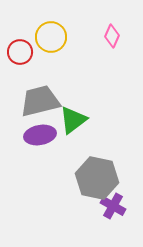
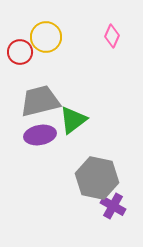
yellow circle: moved 5 px left
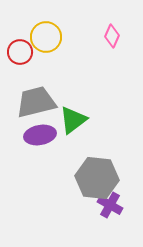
gray trapezoid: moved 4 px left, 1 px down
gray hexagon: rotated 6 degrees counterclockwise
purple cross: moved 3 px left, 1 px up
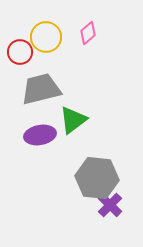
pink diamond: moved 24 px left, 3 px up; rotated 25 degrees clockwise
gray trapezoid: moved 5 px right, 13 px up
purple cross: rotated 15 degrees clockwise
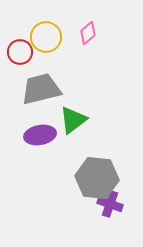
purple cross: moved 1 px up; rotated 25 degrees counterclockwise
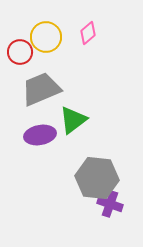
gray trapezoid: rotated 9 degrees counterclockwise
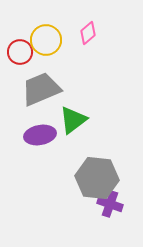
yellow circle: moved 3 px down
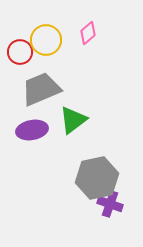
purple ellipse: moved 8 px left, 5 px up
gray hexagon: rotated 18 degrees counterclockwise
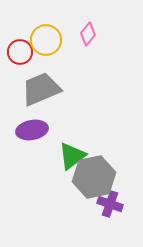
pink diamond: moved 1 px down; rotated 10 degrees counterclockwise
green triangle: moved 1 px left, 36 px down
gray hexagon: moved 3 px left, 1 px up
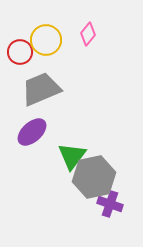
purple ellipse: moved 2 px down; rotated 32 degrees counterclockwise
green triangle: rotated 16 degrees counterclockwise
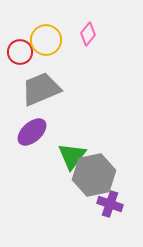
gray hexagon: moved 2 px up
